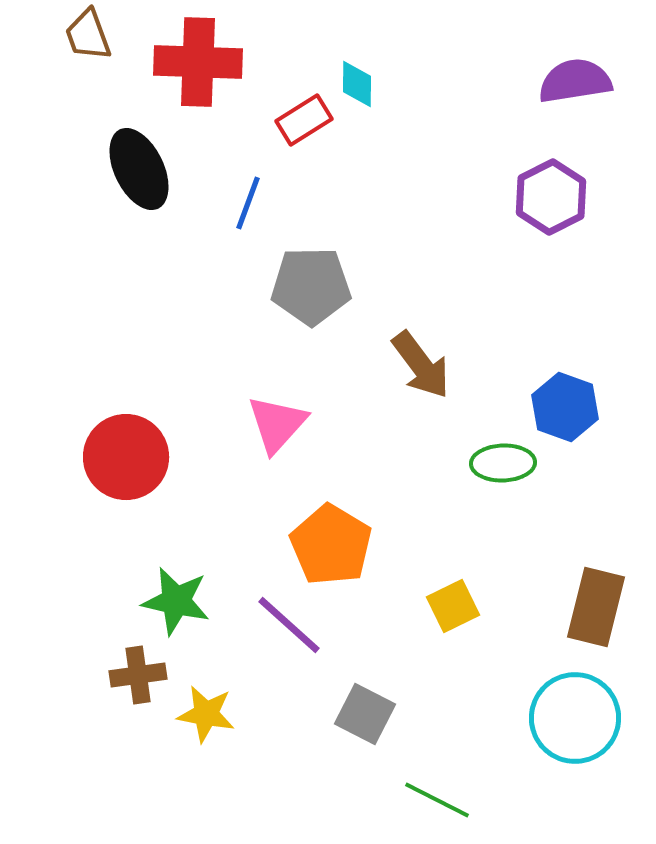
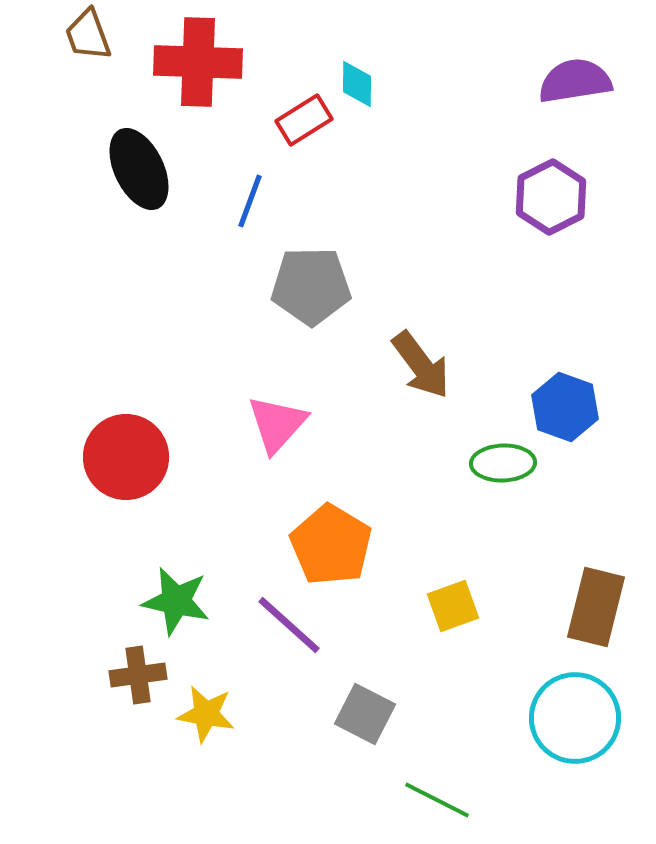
blue line: moved 2 px right, 2 px up
yellow square: rotated 6 degrees clockwise
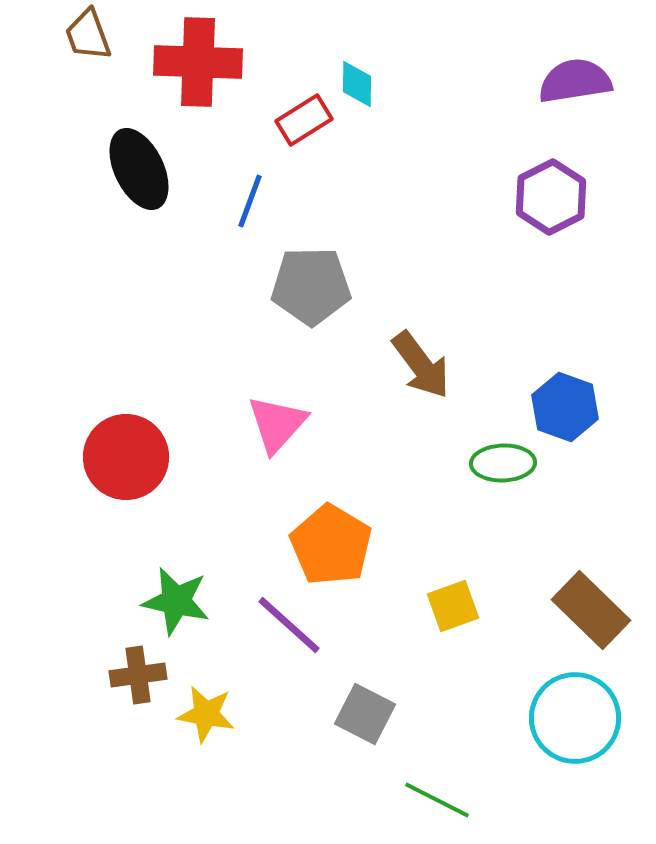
brown rectangle: moved 5 px left, 3 px down; rotated 60 degrees counterclockwise
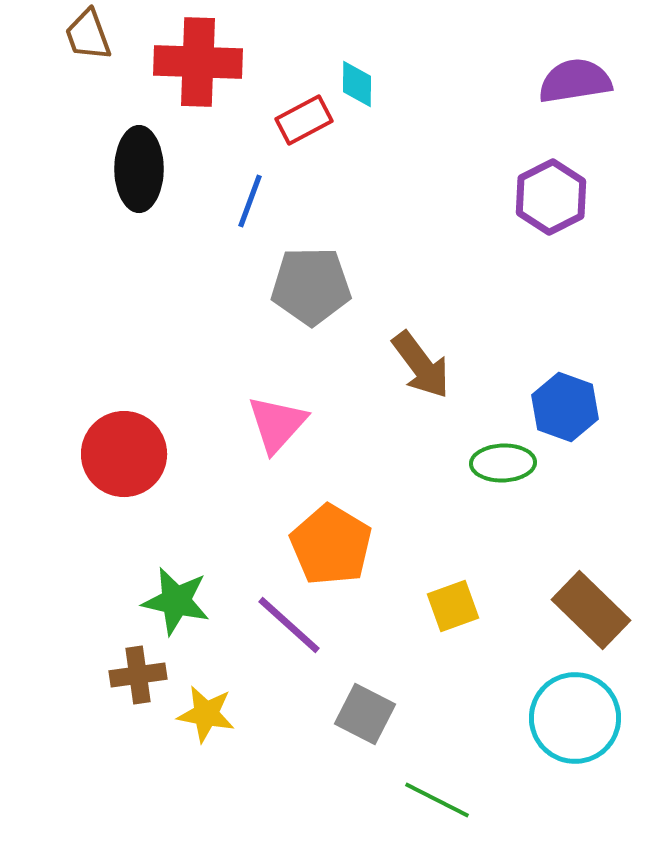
red rectangle: rotated 4 degrees clockwise
black ellipse: rotated 26 degrees clockwise
red circle: moved 2 px left, 3 px up
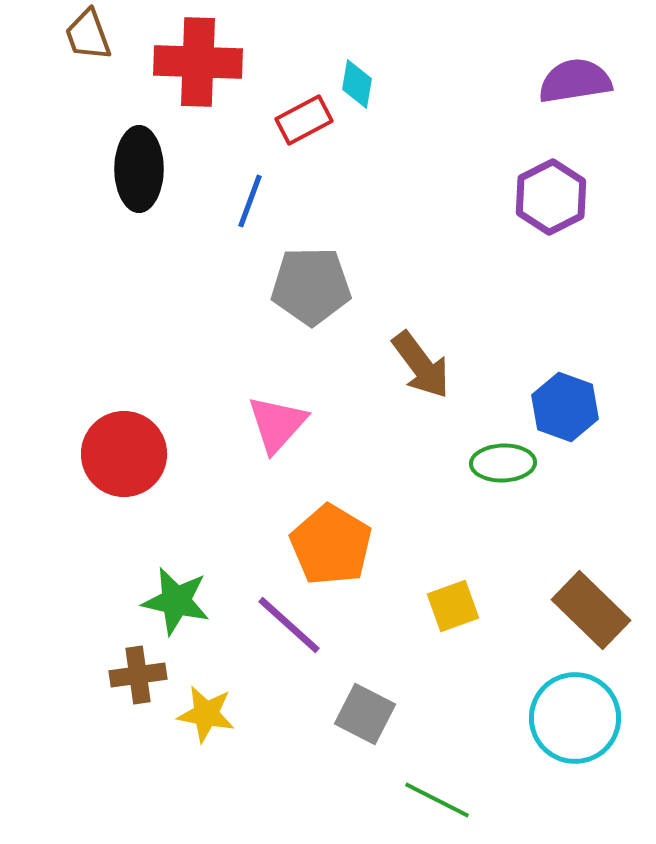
cyan diamond: rotated 9 degrees clockwise
